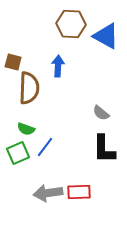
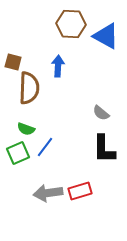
red rectangle: moved 1 px right, 1 px up; rotated 15 degrees counterclockwise
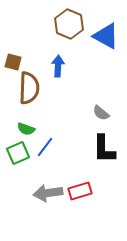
brown hexagon: moved 2 px left; rotated 20 degrees clockwise
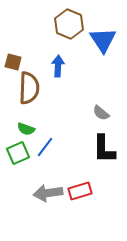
blue triangle: moved 3 px left, 4 px down; rotated 28 degrees clockwise
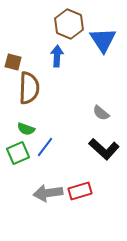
blue arrow: moved 1 px left, 10 px up
black L-shape: rotated 48 degrees counterclockwise
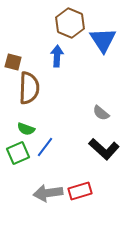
brown hexagon: moved 1 px right, 1 px up
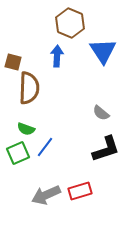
blue triangle: moved 11 px down
black L-shape: moved 2 px right; rotated 60 degrees counterclockwise
gray arrow: moved 2 px left, 2 px down; rotated 16 degrees counterclockwise
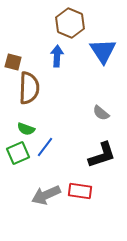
black L-shape: moved 4 px left, 6 px down
red rectangle: rotated 25 degrees clockwise
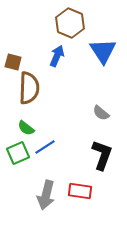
blue arrow: rotated 20 degrees clockwise
green semicircle: moved 1 px up; rotated 18 degrees clockwise
blue line: rotated 20 degrees clockwise
black L-shape: rotated 52 degrees counterclockwise
gray arrow: rotated 52 degrees counterclockwise
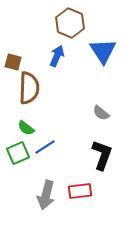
red rectangle: rotated 15 degrees counterclockwise
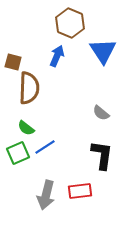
black L-shape: rotated 12 degrees counterclockwise
